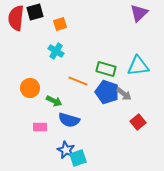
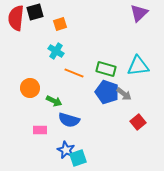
orange line: moved 4 px left, 8 px up
pink rectangle: moved 3 px down
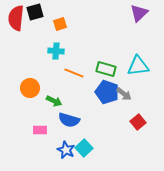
cyan cross: rotated 28 degrees counterclockwise
cyan square: moved 6 px right, 10 px up; rotated 24 degrees counterclockwise
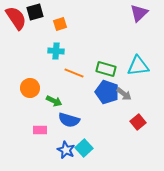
red semicircle: rotated 140 degrees clockwise
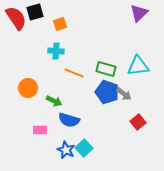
orange circle: moved 2 px left
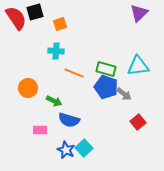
blue pentagon: moved 1 px left, 5 px up
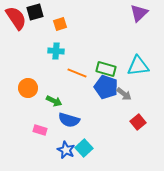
orange line: moved 3 px right
pink rectangle: rotated 16 degrees clockwise
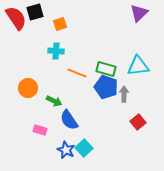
gray arrow: rotated 126 degrees counterclockwise
blue semicircle: rotated 40 degrees clockwise
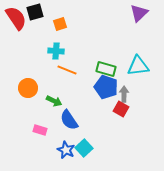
orange line: moved 10 px left, 3 px up
red square: moved 17 px left, 13 px up; rotated 21 degrees counterclockwise
